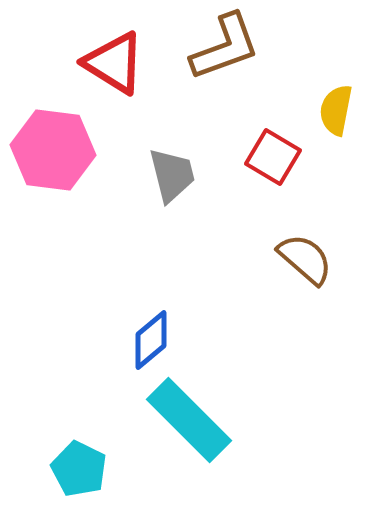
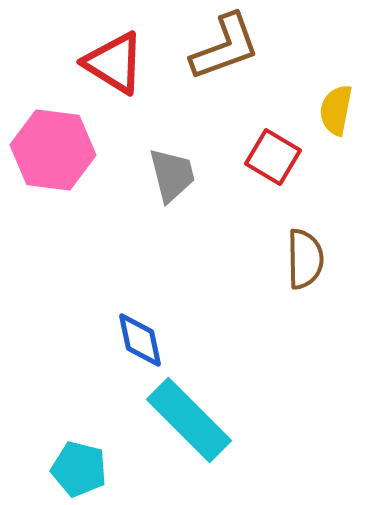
brown semicircle: rotated 48 degrees clockwise
blue diamond: moved 11 px left; rotated 62 degrees counterclockwise
cyan pentagon: rotated 12 degrees counterclockwise
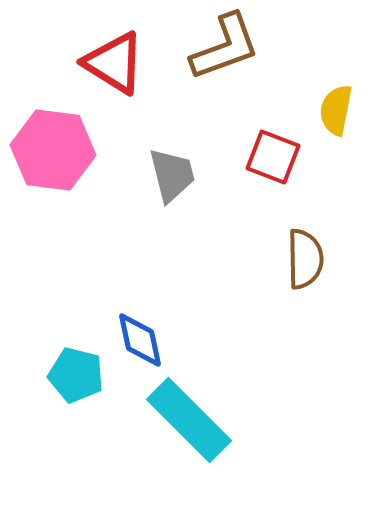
red square: rotated 10 degrees counterclockwise
cyan pentagon: moved 3 px left, 94 px up
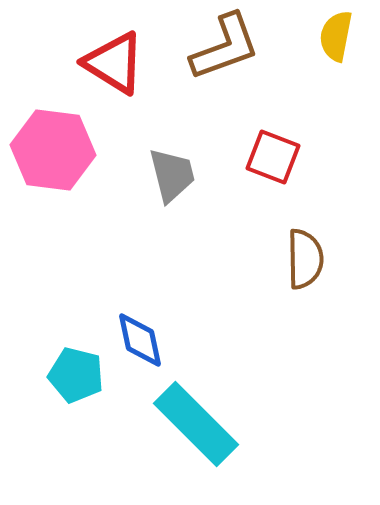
yellow semicircle: moved 74 px up
cyan rectangle: moved 7 px right, 4 px down
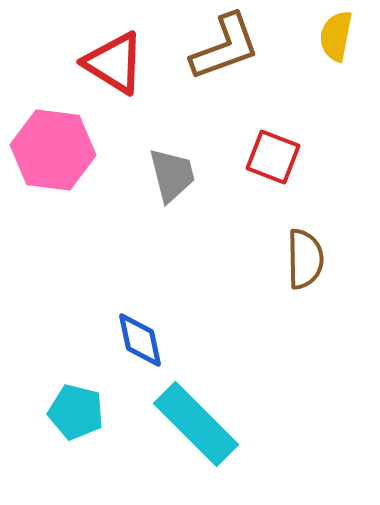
cyan pentagon: moved 37 px down
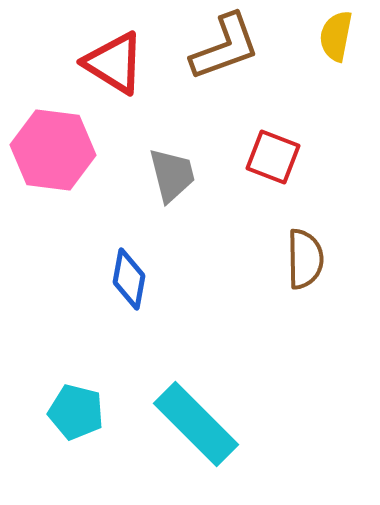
blue diamond: moved 11 px left, 61 px up; rotated 22 degrees clockwise
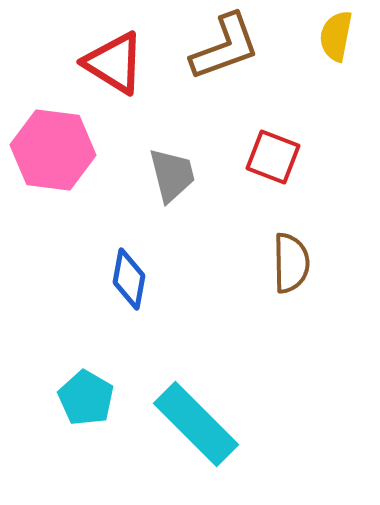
brown semicircle: moved 14 px left, 4 px down
cyan pentagon: moved 10 px right, 14 px up; rotated 16 degrees clockwise
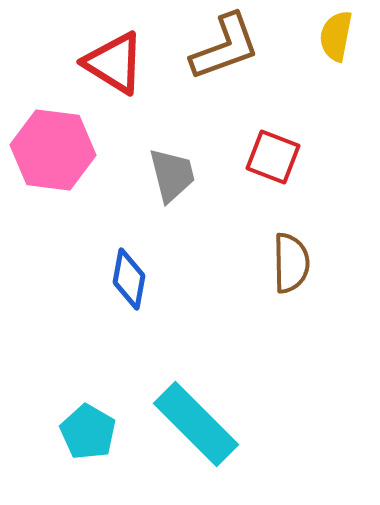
cyan pentagon: moved 2 px right, 34 px down
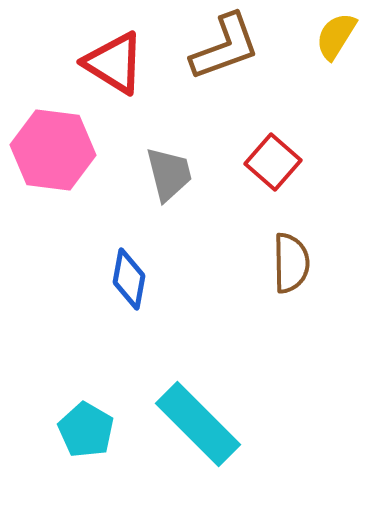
yellow semicircle: rotated 21 degrees clockwise
red square: moved 5 px down; rotated 20 degrees clockwise
gray trapezoid: moved 3 px left, 1 px up
cyan rectangle: moved 2 px right
cyan pentagon: moved 2 px left, 2 px up
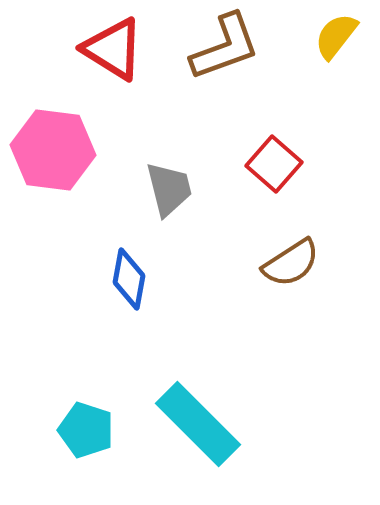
yellow semicircle: rotated 6 degrees clockwise
red triangle: moved 1 px left, 14 px up
red square: moved 1 px right, 2 px down
gray trapezoid: moved 15 px down
brown semicircle: rotated 58 degrees clockwise
cyan pentagon: rotated 12 degrees counterclockwise
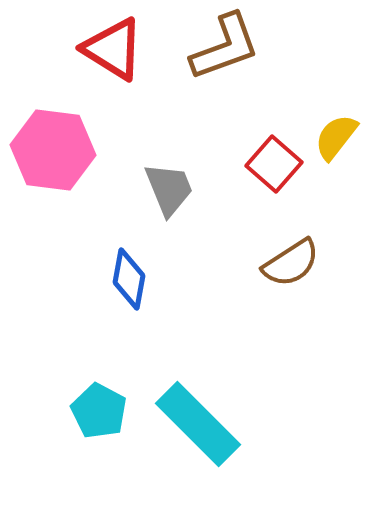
yellow semicircle: moved 101 px down
gray trapezoid: rotated 8 degrees counterclockwise
cyan pentagon: moved 13 px right, 19 px up; rotated 10 degrees clockwise
